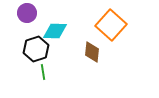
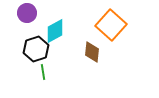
cyan diamond: rotated 30 degrees counterclockwise
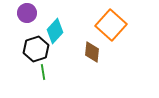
cyan diamond: rotated 20 degrees counterclockwise
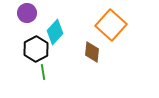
cyan diamond: moved 1 px down
black hexagon: rotated 10 degrees counterclockwise
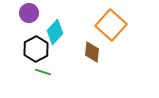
purple circle: moved 2 px right
green line: rotated 63 degrees counterclockwise
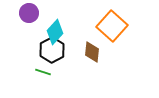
orange square: moved 1 px right, 1 px down
black hexagon: moved 16 px right, 1 px down
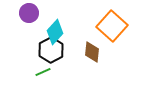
black hexagon: moved 1 px left
green line: rotated 42 degrees counterclockwise
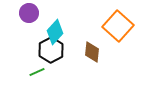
orange square: moved 6 px right
green line: moved 6 px left
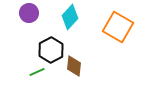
orange square: moved 1 px down; rotated 12 degrees counterclockwise
cyan diamond: moved 15 px right, 15 px up
brown diamond: moved 18 px left, 14 px down
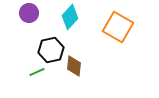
black hexagon: rotated 15 degrees clockwise
